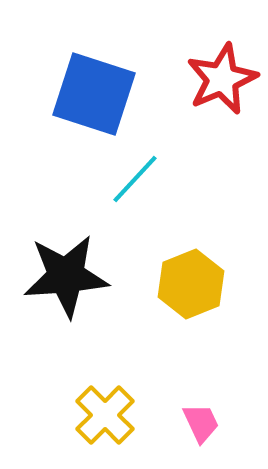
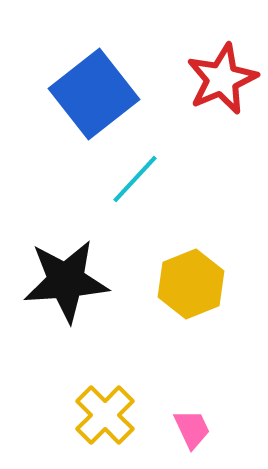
blue square: rotated 34 degrees clockwise
black star: moved 5 px down
pink trapezoid: moved 9 px left, 6 px down
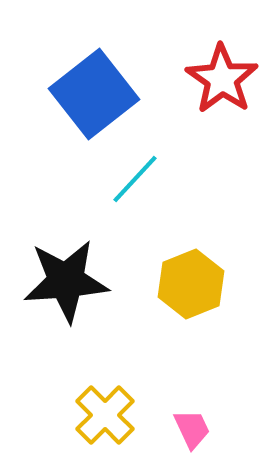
red star: rotated 14 degrees counterclockwise
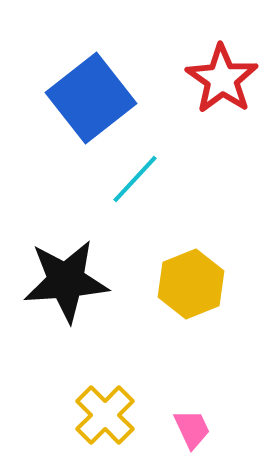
blue square: moved 3 px left, 4 px down
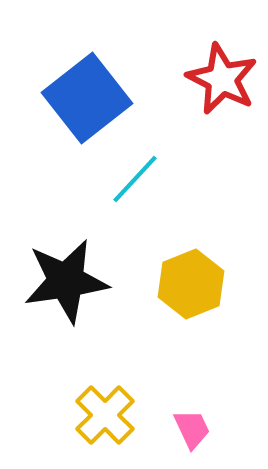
red star: rotated 8 degrees counterclockwise
blue square: moved 4 px left
black star: rotated 4 degrees counterclockwise
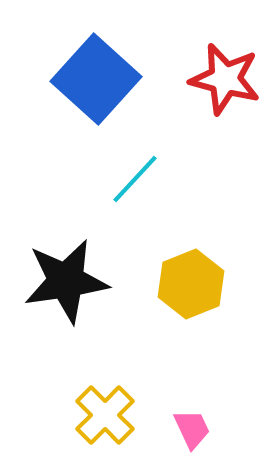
red star: moved 3 px right; rotated 12 degrees counterclockwise
blue square: moved 9 px right, 19 px up; rotated 10 degrees counterclockwise
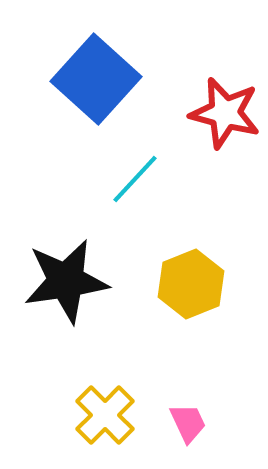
red star: moved 34 px down
pink trapezoid: moved 4 px left, 6 px up
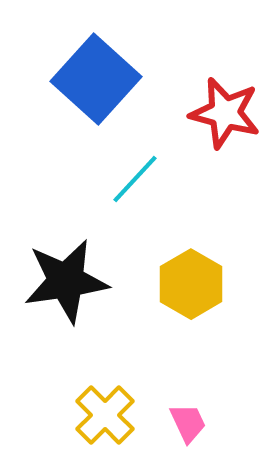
yellow hexagon: rotated 8 degrees counterclockwise
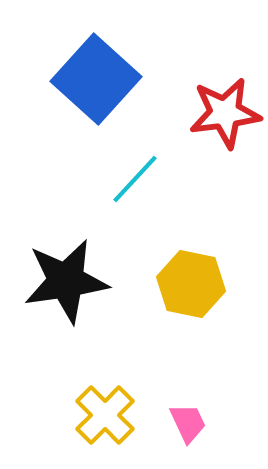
red star: rotated 22 degrees counterclockwise
yellow hexagon: rotated 18 degrees counterclockwise
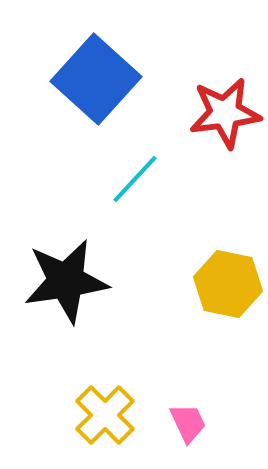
yellow hexagon: moved 37 px right
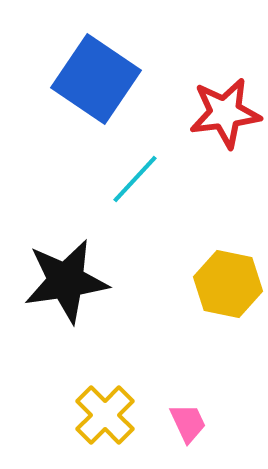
blue square: rotated 8 degrees counterclockwise
